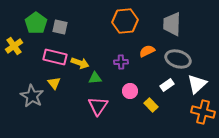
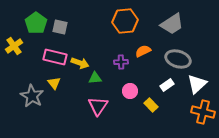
gray trapezoid: rotated 125 degrees counterclockwise
orange semicircle: moved 4 px left
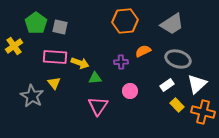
pink rectangle: rotated 10 degrees counterclockwise
yellow rectangle: moved 26 px right
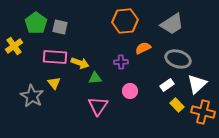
orange semicircle: moved 3 px up
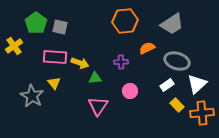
orange semicircle: moved 4 px right
gray ellipse: moved 1 px left, 2 px down
orange cross: moved 1 px left, 1 px down; rotated 20 degrees counterclockwise
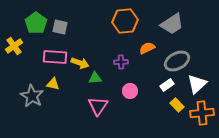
gray ellipse: rotated 45 degrees counterclockwise
yellow triangle: moved 1 px left, 1 px down; rotated 40 degrees counterclockwise
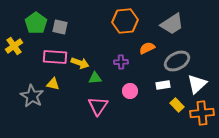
white rectangle: moved 4 px left; rotated 24 degrees clockwise
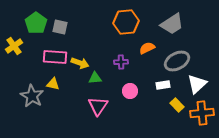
orange hexagon: moved 1 px right, 1 px down
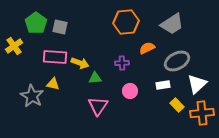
purple cross: moved 1 px right, 1 px down
